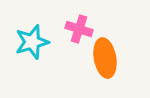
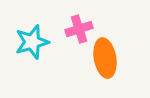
pink cross: rotated 36 degrees counterclockwise
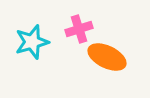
orange ellipse: moved 2 px right, 1 px up; rotated 54 degrees counterclockwise
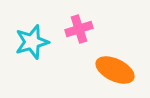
orange ellipse: moved 8 px right, 13 px down
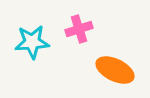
cyan star: rotated 12 degrees clockwise
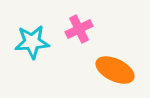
pink cross: rotated 8 degrees counterclockwise
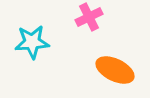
pink cross: moved 10 px right, 12 px up
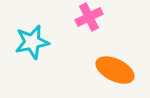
cyan star: rotated 8 degrees counterclockwise
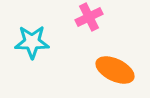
cyan star: rotated 12 degrees clockwise
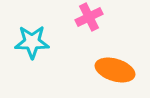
orange ellipse: rotated 9 degrees counterclockwise
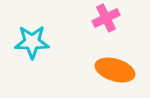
pink cross: moved 17 px right, 1 px down
